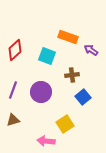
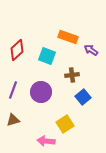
red diamond: moved 2 px right
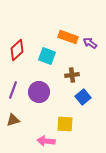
purple arrow: moved 1 px left, 7 px up
purple circle: moved 2 px left
yellow square: rotated 36 degrees clockwise
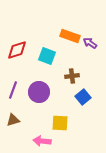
orange rectangle: moved 2 px right, 1 px up
red diamond: rotated 25 degrees clockwise
brown cross: moved 1 px down
yellow square: moved 5 px left, 1 px up
pink arrow: moved 4 px left
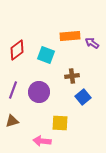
orange rectangle: rotated 24 degrees counterclockwise
purple arrow: moved 2 px right
red diamond: rotated 20 degrees counterclockwise
cyan square: moved 1 px left, 1 px up
brown triangle: moved 1 px left, 1 px down
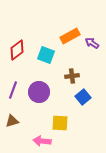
orange rectangle: rotated 24 degrees counterclockwise
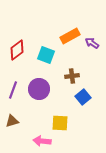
purple circle: moved 3 px up
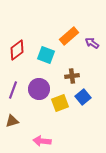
orange rectangle: moved 1 px left; rotated 12 degrees counterclockwise
yellow square: moved 20 px up; rotated 24 degrees counterclockwise
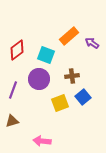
purple circle: moved 10 px up
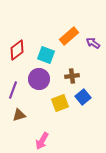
purple arrow: moved 1 px right
brown triangle: moved 7 px right, 6 px up
pink arrow: rotated 66 degrees counterclockwise
